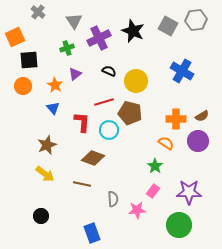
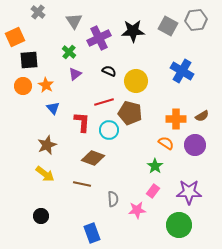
black star: rotated 25 degrees counterclockwise
green cross: moved 2 px right, 4 px down; rotated 32 degrees counterclockwise
orange star: moved 9 px left
purple circle: moved 3 px left, 4 px down
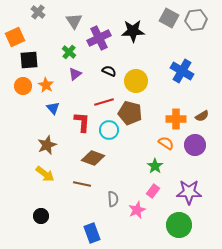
gray square: moved 1 px right, 8 px up
pink star: rotated 18 degrees counterclockwise
